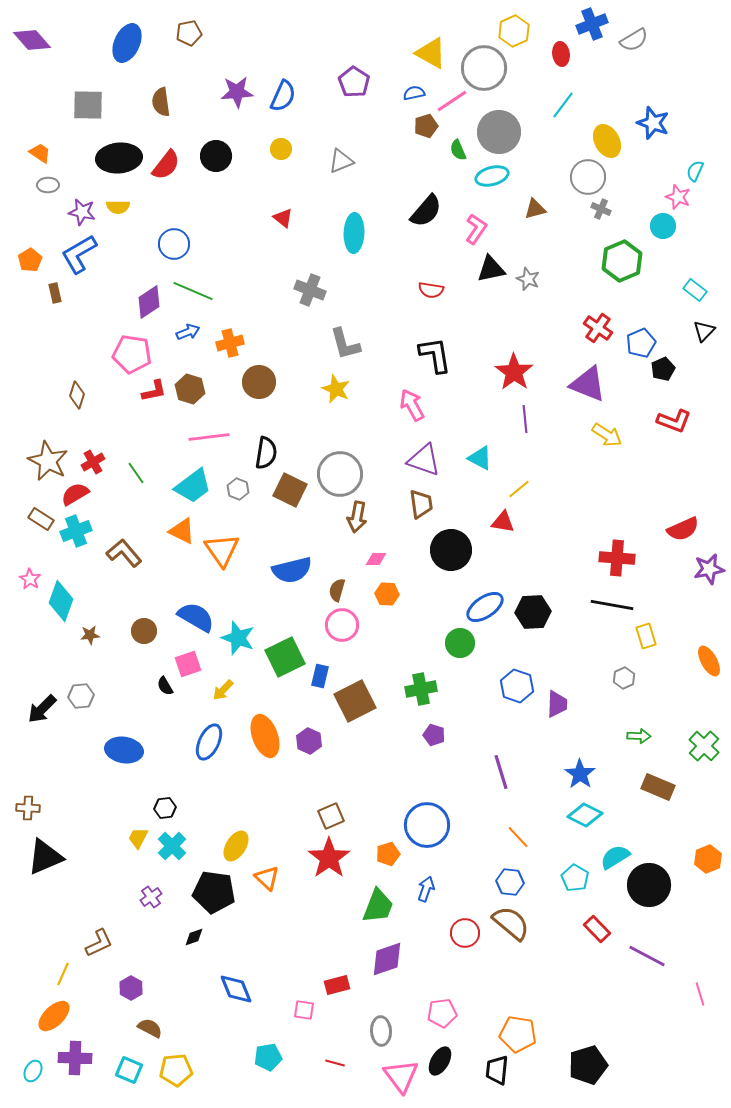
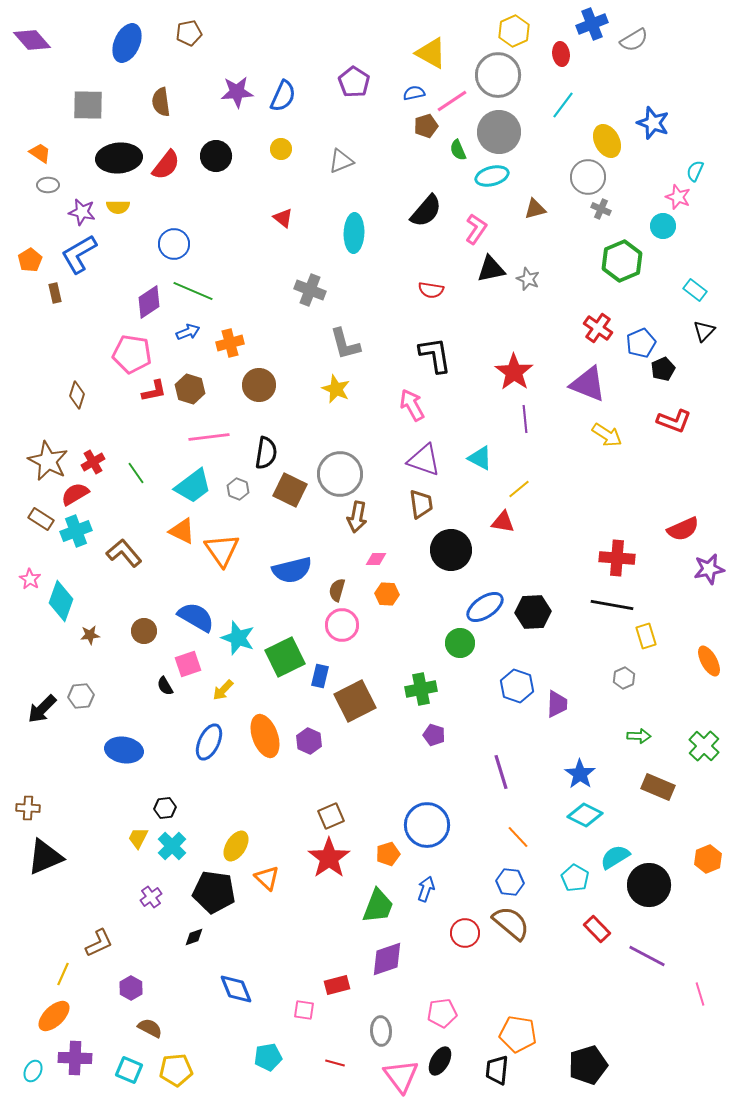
gray circle at (484, 68): moved 14 px right, 7 px down
brown circle at (259, 382): moved 3 px down
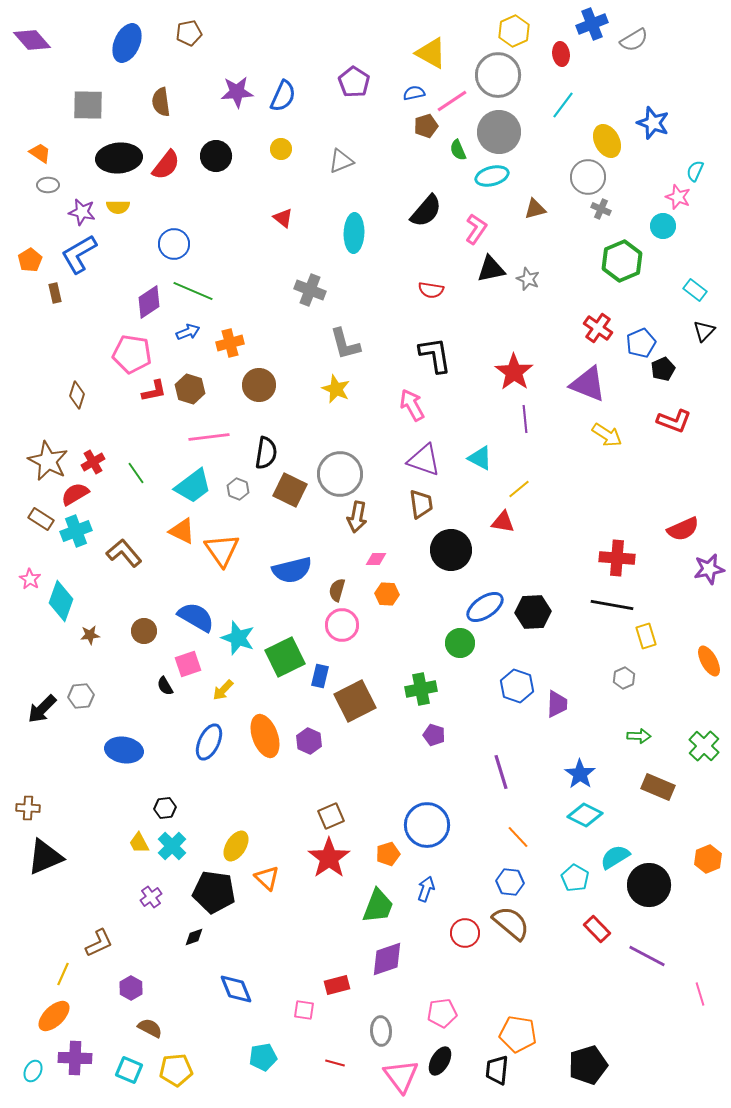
yellow trapezoid at (138, 838): moved 1 px right, 5 px down; rotated 55 degrees counterclockwise
cyan pentagon at (268, 1057): moved 5 px left
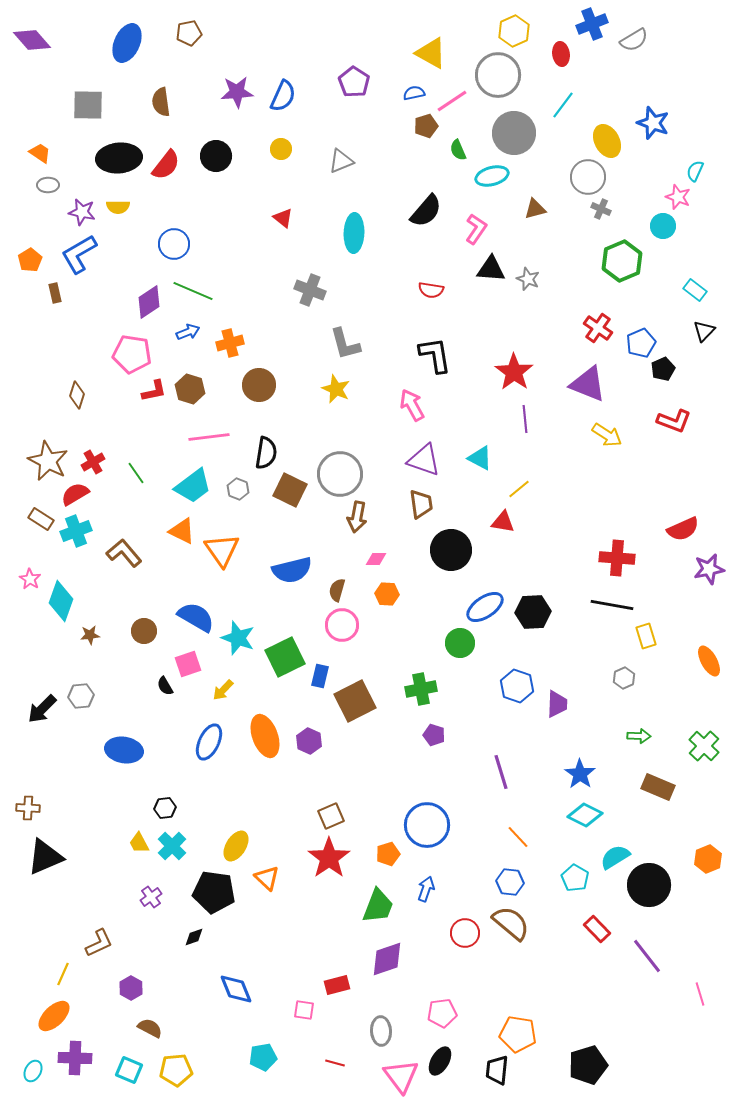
gray circle at (499, 132): moved 15 px right, 1 px down
black triangle at (491, 269): rotated 16 degrees clockwise
purple line at (647, 956): rotated 24 degrees clockwise
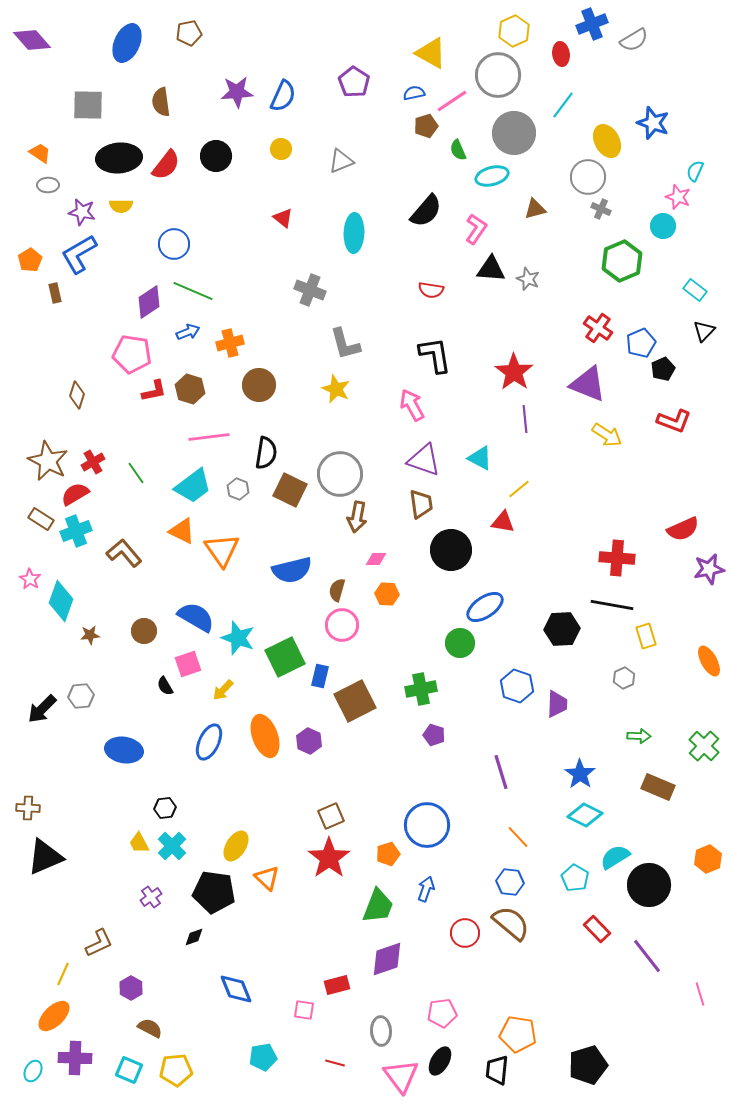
yellow semicircle at (118, 207): moved 3 px right, 1 px up
black hexagon at (533, 612): moved 29 px right, 17 px down
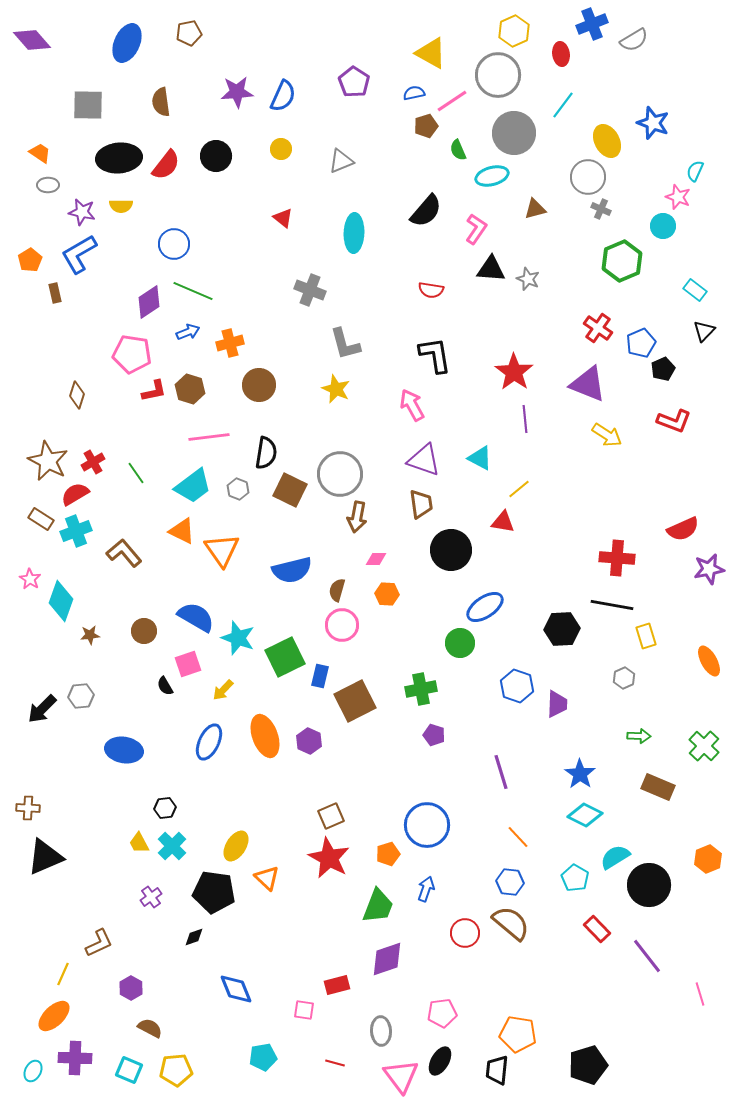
red star at (329, 858): rotated 9 degrees counterclockwise
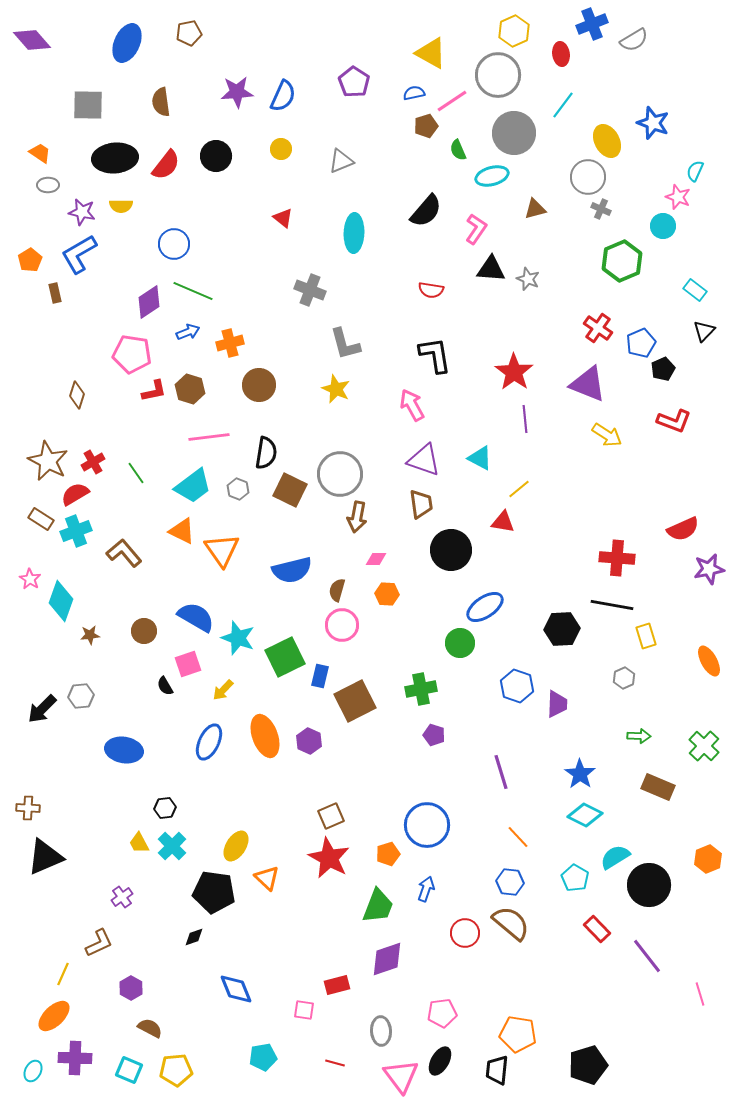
black ellipse at (119, 158): moved 4 px left
purple cross at (151, 897): moved 29 px left
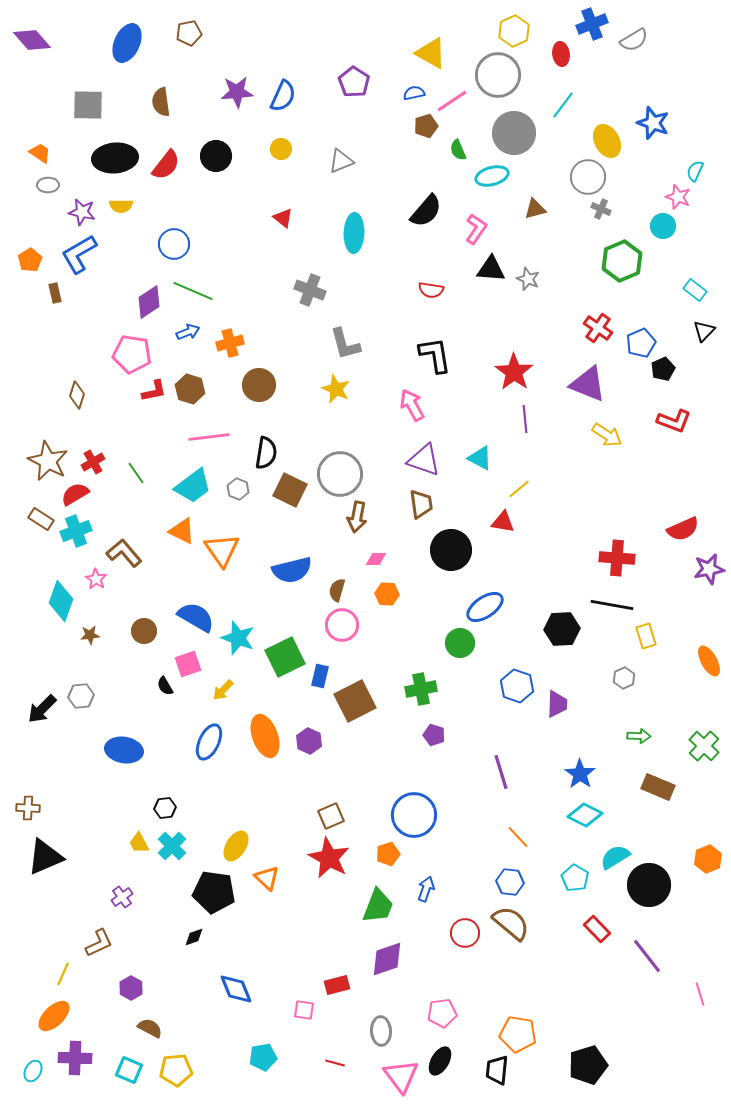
pink star at (30, 579): moved 66 px right
blue circle at (427, 825): moved 13 px left, 10 px up
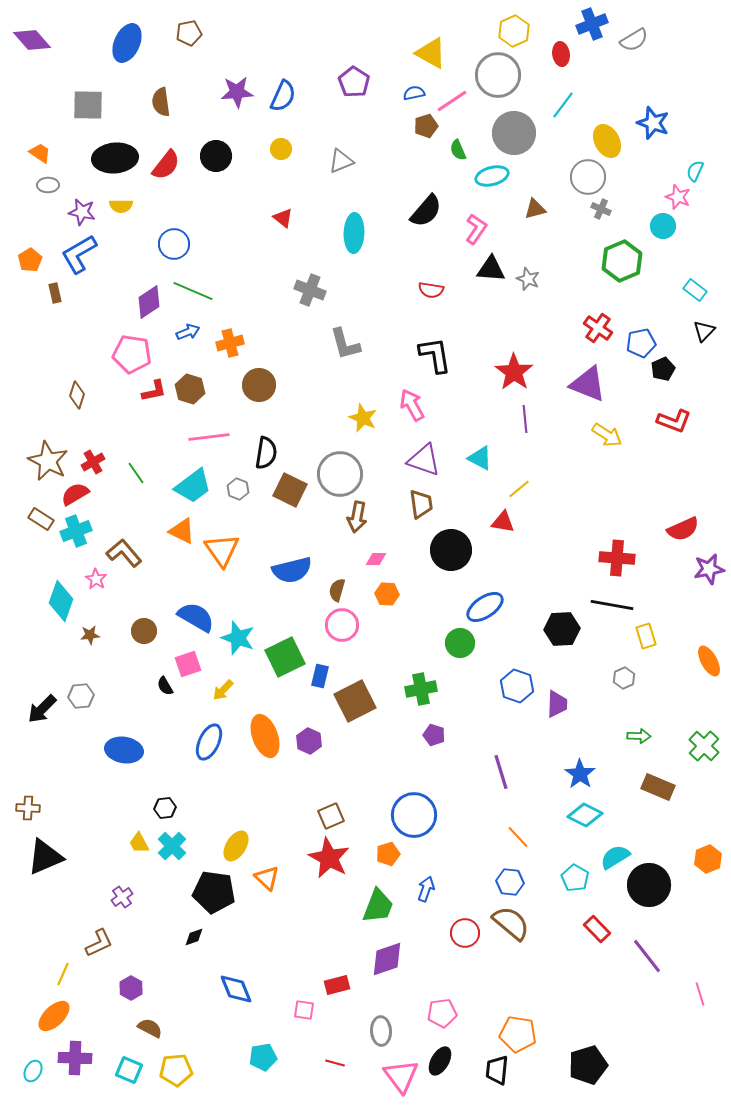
blue pentagon at (641, 343): rotated 12 degrees clockwise
yellow star at (336, 389): moved 27 px right, 29 px down
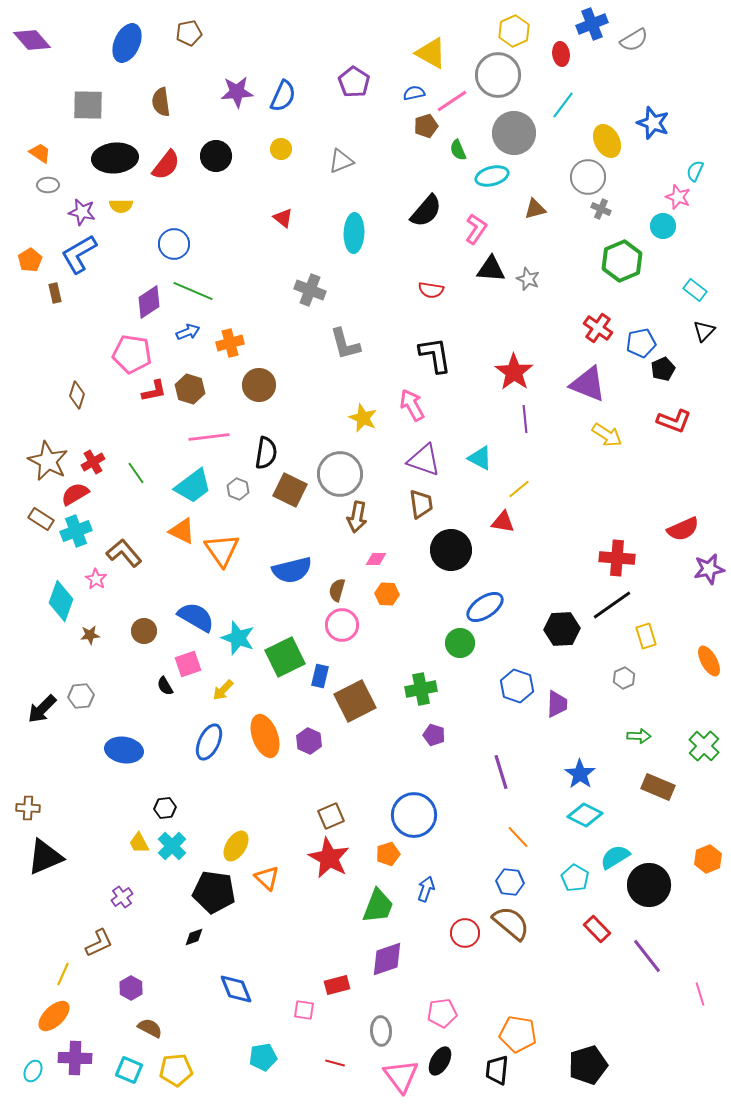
black line at (612, 605): rotated 45 degrees counterclockwise
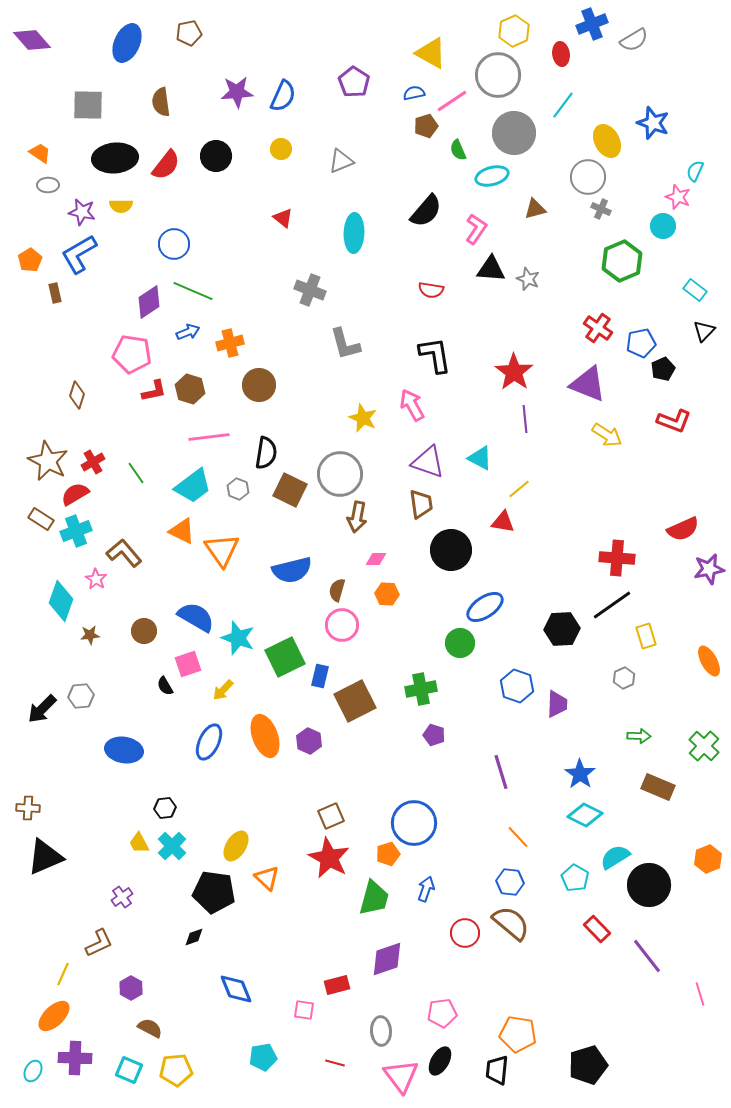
purple triangle at (424, 460): moved 4 px right, 2 px down
blue circle at (414, 815): moved 8 px down
green trapezoid at (378, 906): moved 4 px left, 8 px up; rotated 6 degrees counterclockwise
